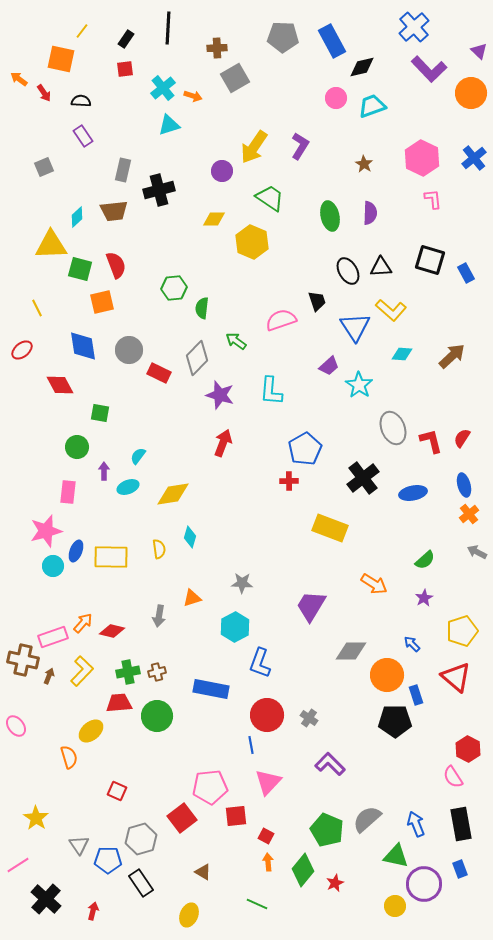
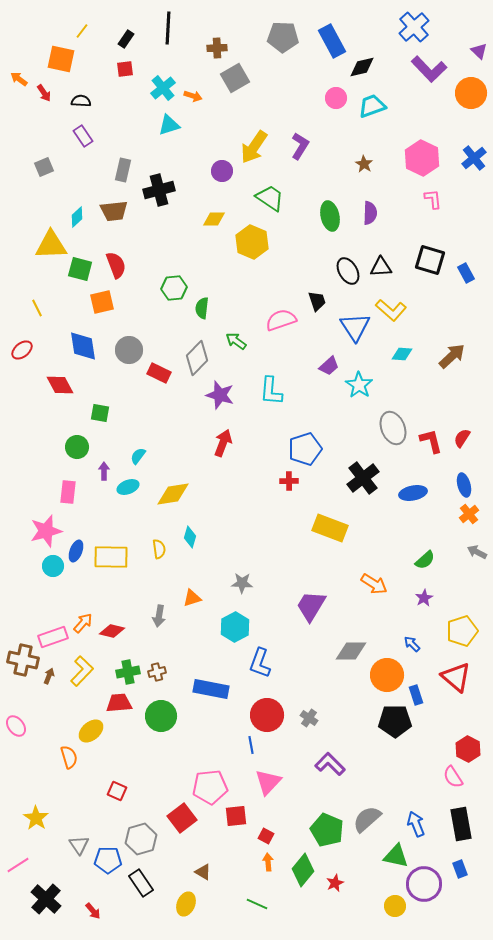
blue pentagon at (305, 449): rotated 12 degrees clockwise
green circle at (157, 716): moved 4 px right
red arrow at (93, 911): rotated 126 degrees clockwise
yellow ellipse at (189, 915): moved 3 px left, 11 px up
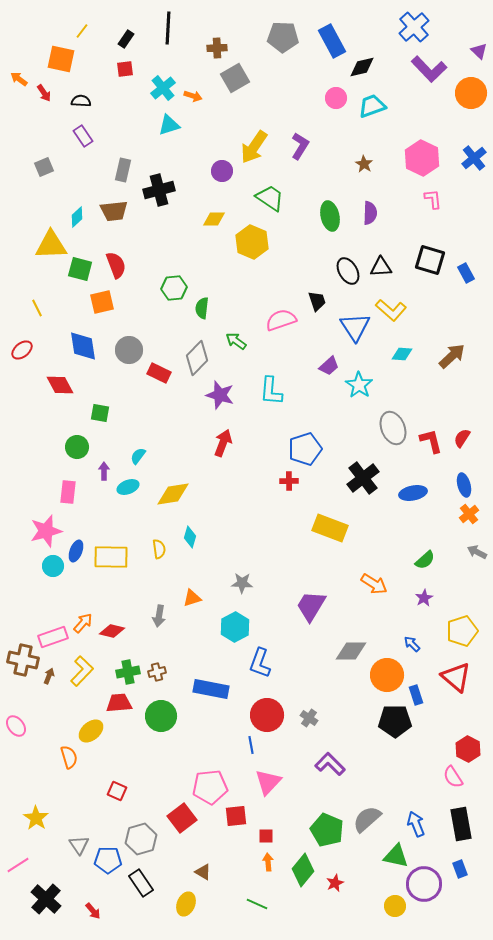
red square at (266, 836): rotated 28 degrees counterclockwise
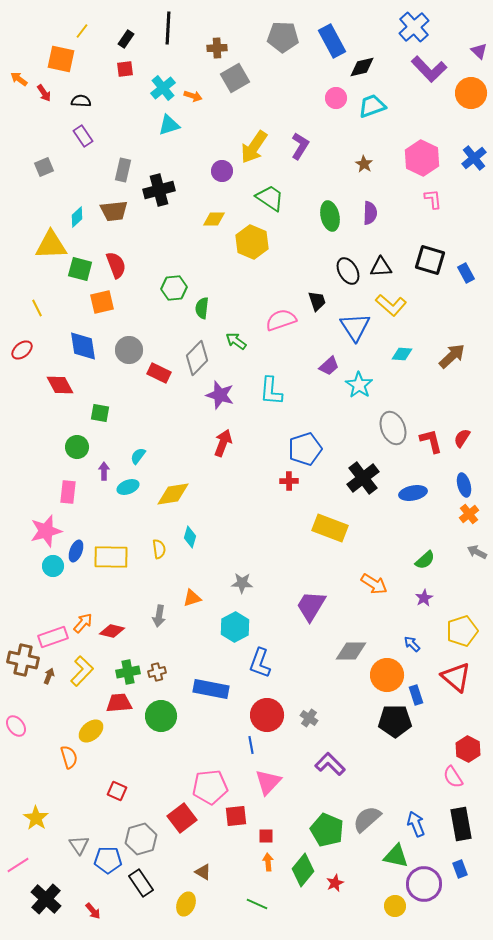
yellow L-shape at (391, 310): moved 5 px up
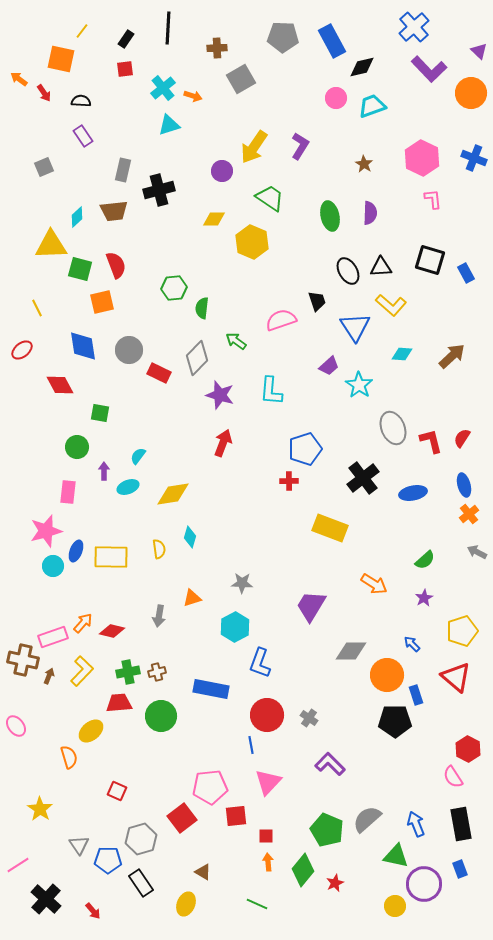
gray square at (235, 78): moved 6 px right, 1 px down
blue cross at (474, 158): rotated 30 degrees counterclockwise
yellow star at (36, 818): moved 4 px right, 9 px up
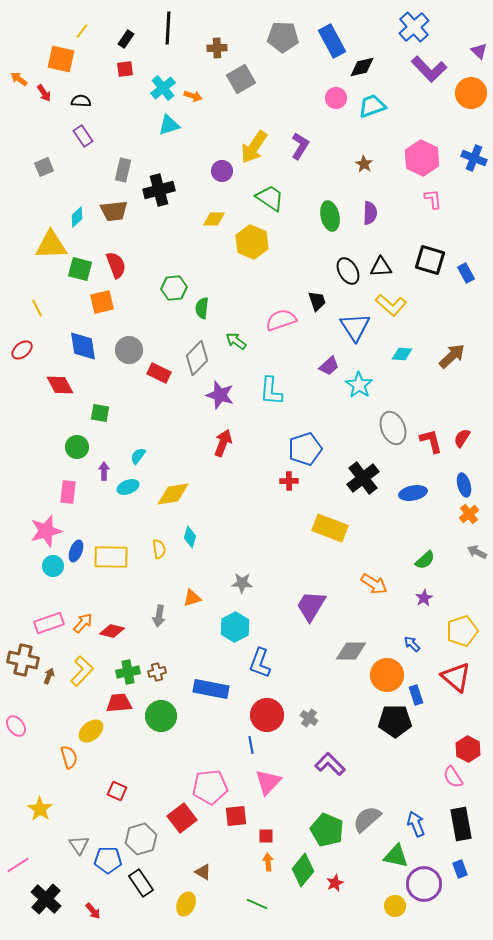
pink rectangle at (53, 637): moved 4 px left, 14 px up
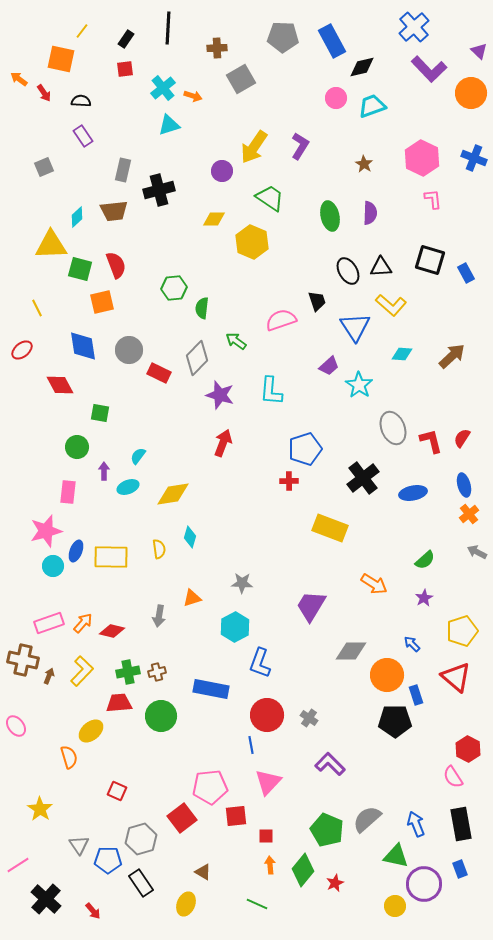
orange arrow at (268, 862): moved 2 px right, 3 px down
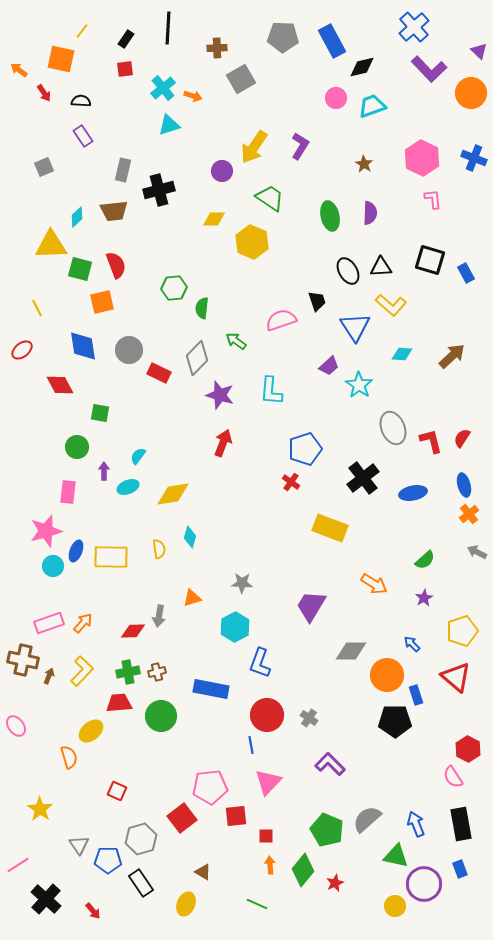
orange arrow at (19, 79): moved 9 px up
red cross at (289, 481): moved 2 px right, 1 px down; rotated 36 degrees clockwise
red diamond at (112, 631): moved 21 px right; rotated 15 degrees counterclockwise
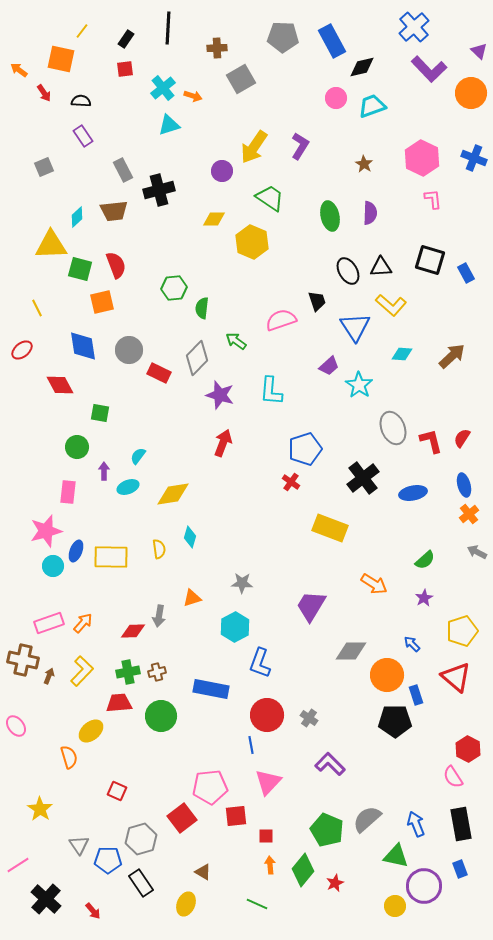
gray rectangle at (123, 170): rotated 40 degrees counterclockwise
purple circle at (424, 884): moved 2 px down
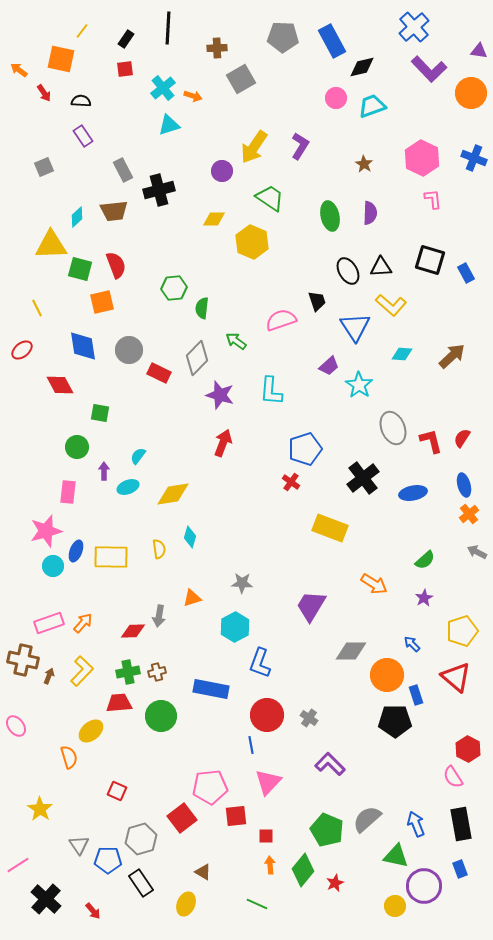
purple triangle at (479, 51): rotated 36 degrees counterclockwise
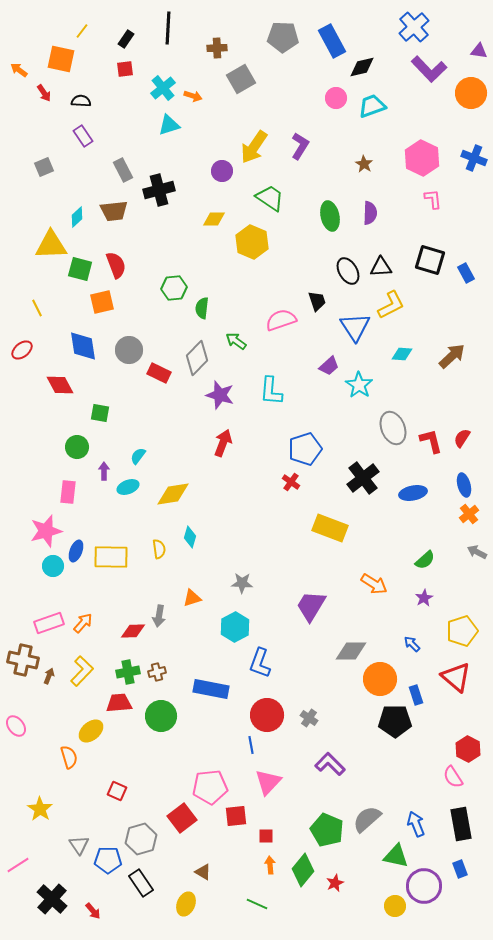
yellow L-shape at (391, 305): rotated 68 degrees counterclockwise
orange circle at (387, 675): moved 7 px left, 4 px down
black cross at (46, 899): moved 6 px right
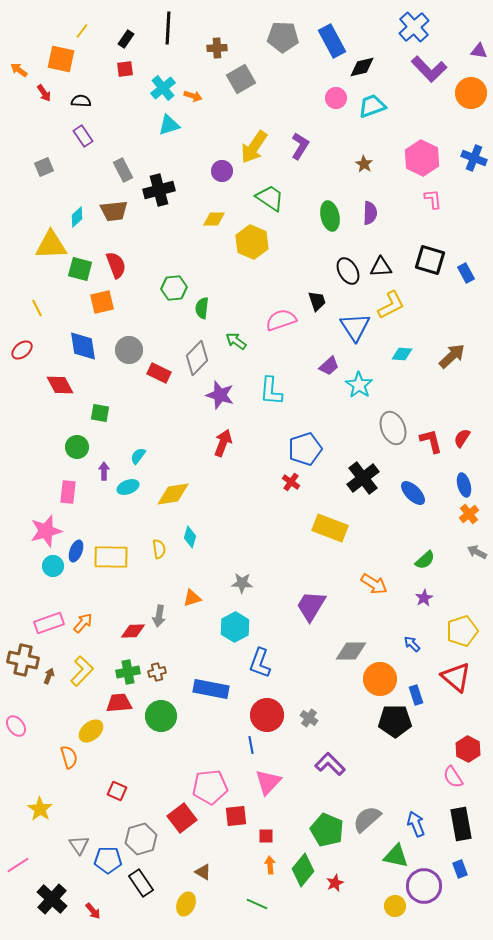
blue ellipse at (413, 493): rotated 56 degrees clockwise
